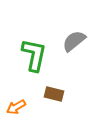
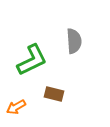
gray semicircle: rotated 125 degrees clockwise
green L-shape: moved 2 px left, 5 px down; rotated 52 degrees clockwise
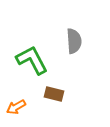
green L-shape: rotated 92 degrees counterclockwise
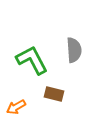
gray semicircle: moved 9 px down
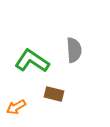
green L-shape: moved 1 px down; rotated 28 degrees counterclockwise
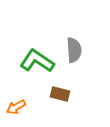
green L-shape: moved 5 px right
brown rectangle: moved 6 px right
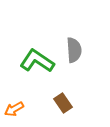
brown rectangle: moved 3 px right, 9 px down; rotated 42 degrees clockwise
orange arrow: moved 2 px left, 2 px down
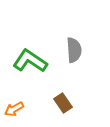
green L-shape: moved 7 px left
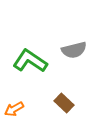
gray semicircle: rotated 80 degrees clockwise
brown rectangle: moved 1 px right; rotated 12 degrees counterclockwise
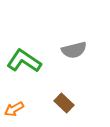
green L-shape: moved 6 px left
